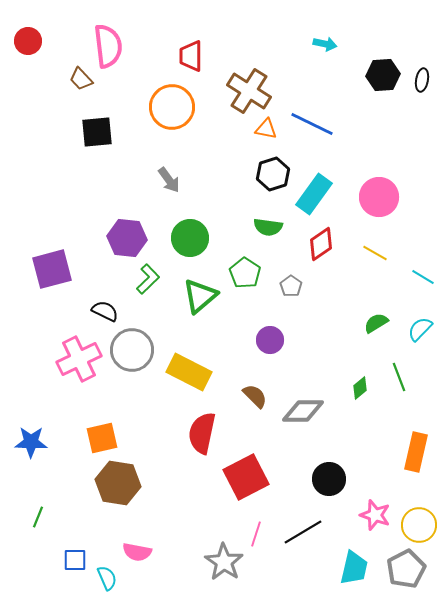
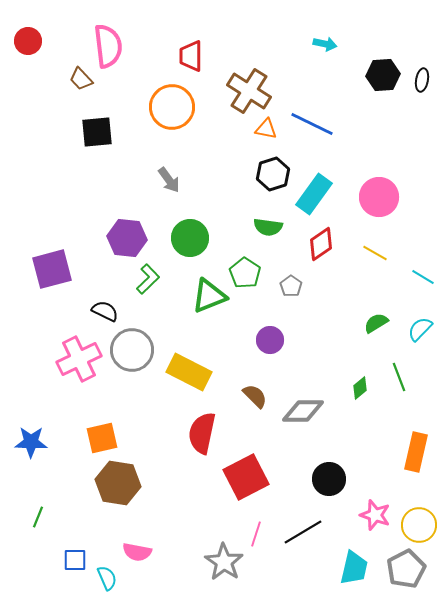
green triangle at (200, 296): moved 9 px right; rotated 18 degrees clockwise
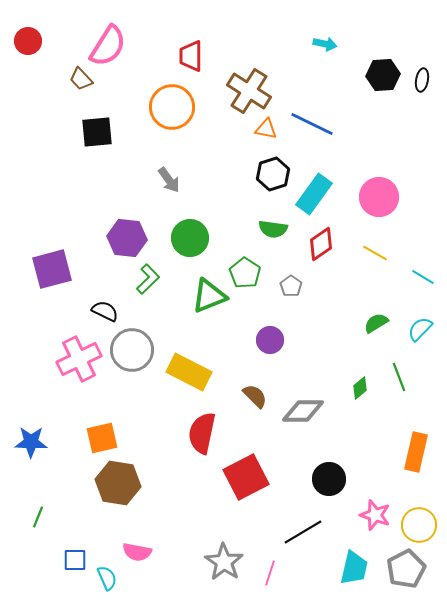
pink semicircle at (108, 46): rotated 39 degrees clockwise
green semicircle at (268, 227): moved 5 px right, 2 px down
pink line at (256, 534): moved 14 px right, 39 px down
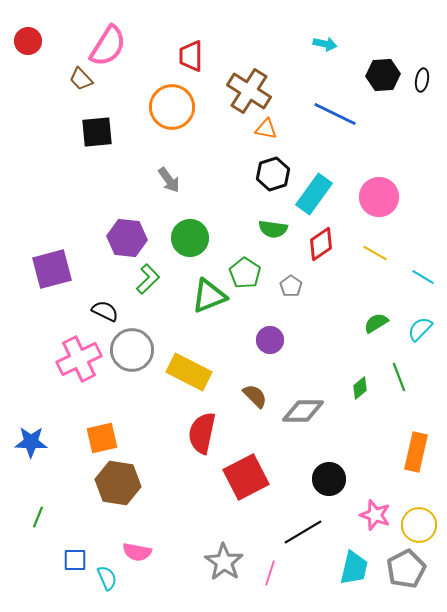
blue line at (312, 124): moved 23 px right, 10 px up
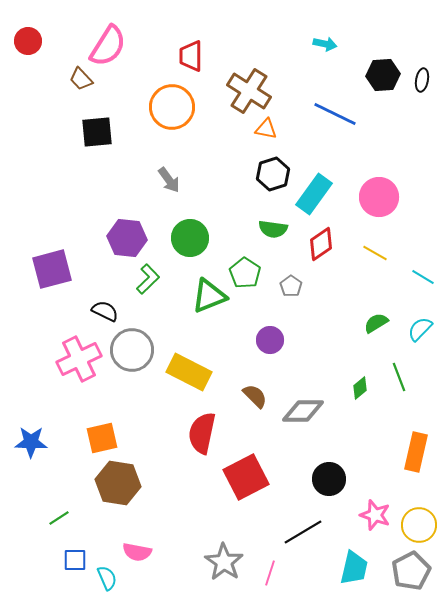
green line at (38, 517): moved 21 px right, 1 px down; rotated 35 degrees clockwise
gray pentagon at (406, 569): moved 5 px right, 2 px down
